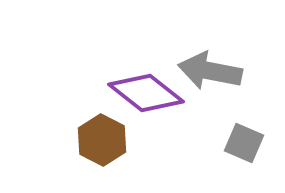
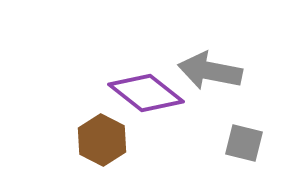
gray square: rotated 9 degrees counterclockwise
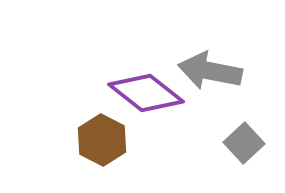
gray square: rotated 33 degrees clockwise
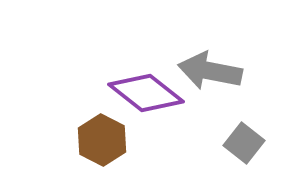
gray square: rotated 9 degrees counterclockwise
